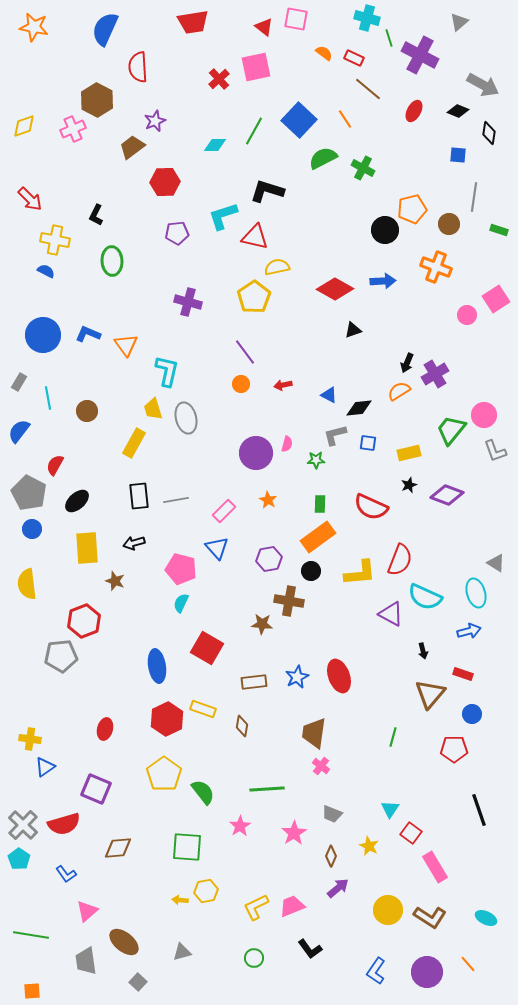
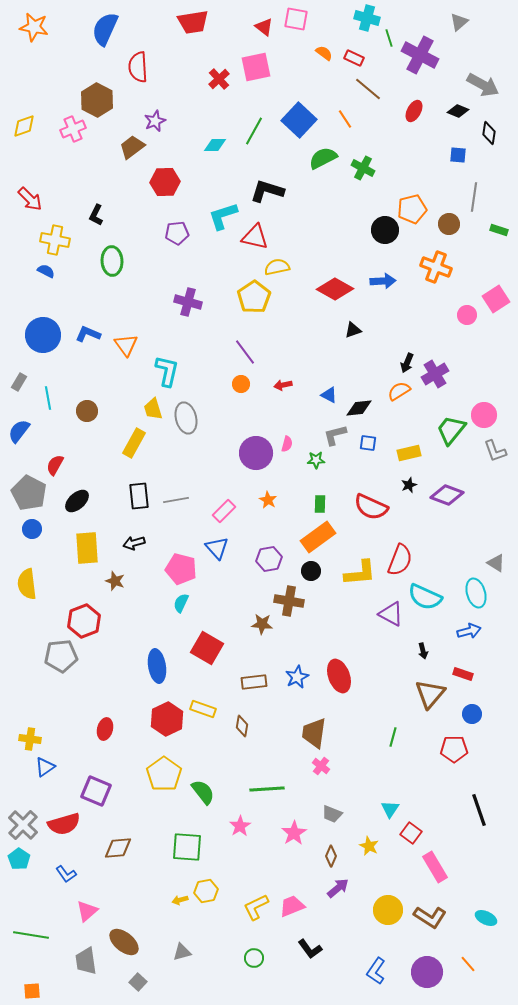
purple square at (96, 789): moved 2 px down
yellow arrow at (180, 900): rotated 21 degrees counterclockwise
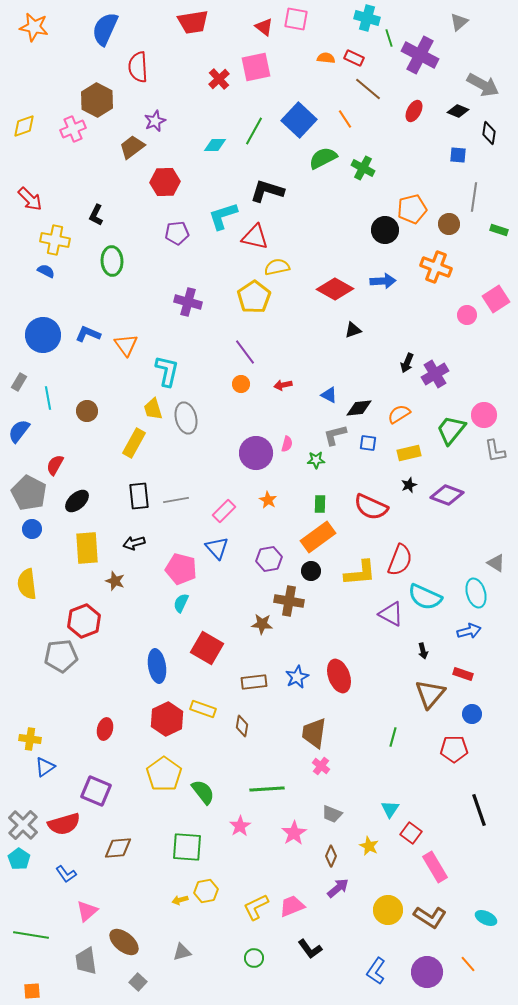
orange semicircle at (324, 53): moved 2 px right, 5 px down; rotated 30 degrees counterclockwise
orange semicircle at (399, 391): moved 23 px down
gray L-shape at (495, 451): rotated 10 degrees clockwise
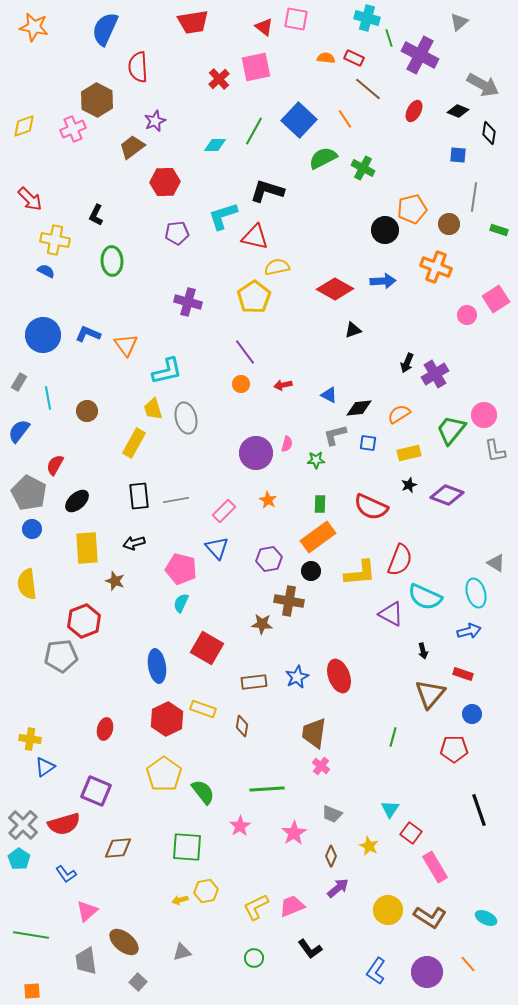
cyan L-shape at (167, 371): rotated 64 degrees clockwise
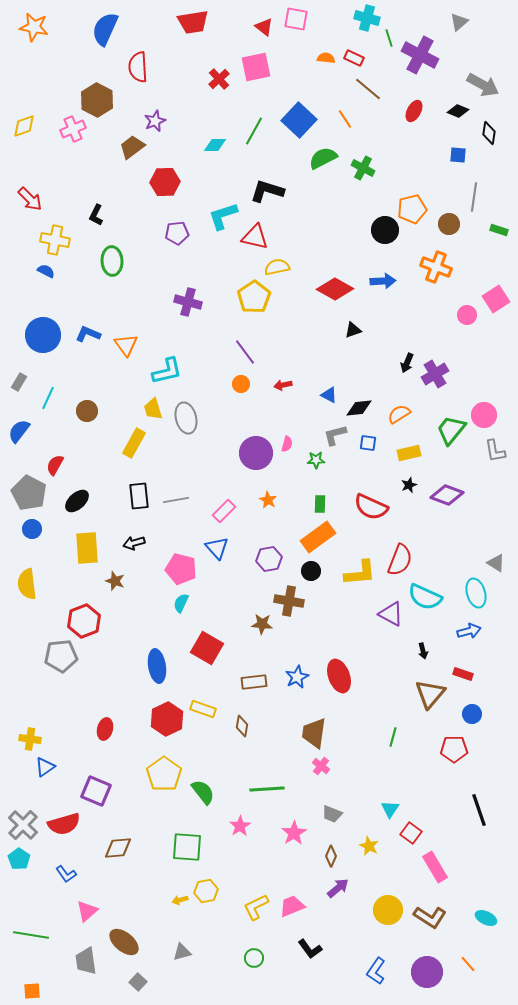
cyan line at (48, 398): rotated 35 degrees clockwise
